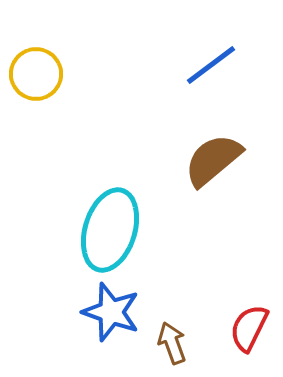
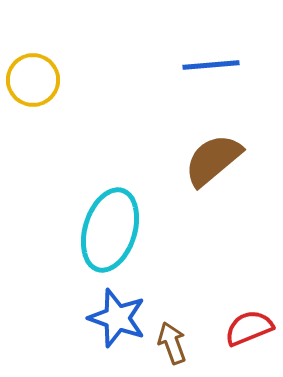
blue line: rotated 32 degrees clockwise
yellow circle: moved 3 px left, 6 px down
blue star: moved 6 px right, 6 px down
red semicircle: rotated 42 degrees clockwise
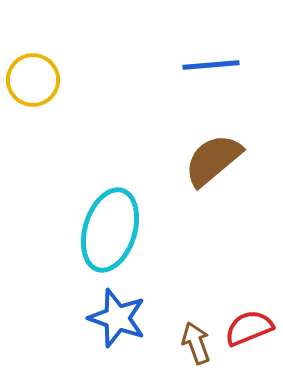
brown arrow: moved 24 px right
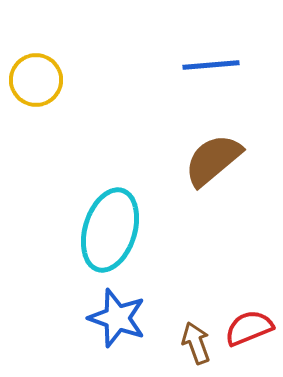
yellow circle: moved 3 px right
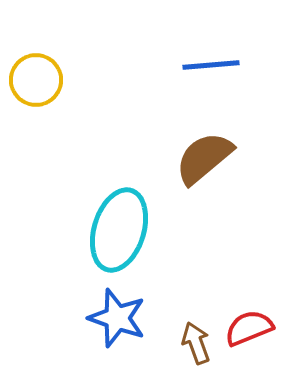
brown semicircle: moved 9 px left, 2 px up
cyan ellipse: moved 9 px right
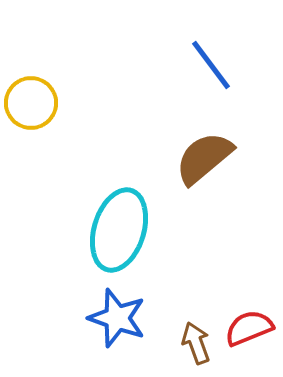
blue line: rotated 58 degrees clockwise
yellow circle: moved 5 px left, 23 px down
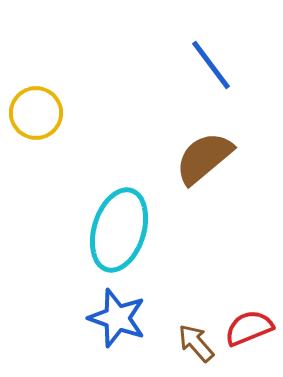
yellow circle: moved 5 px right, 10 px down
brown arrow: rotated 21 degrees counterclockwise
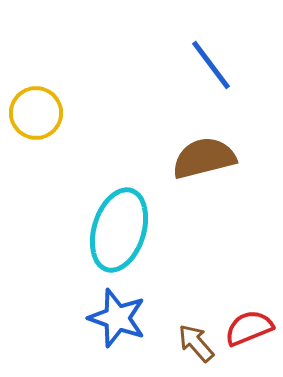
brown semicircle: rotated 26 degrees clockwise
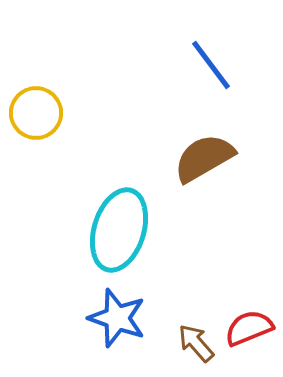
brown semicircle: rotated 16 degrees counterclockwise
